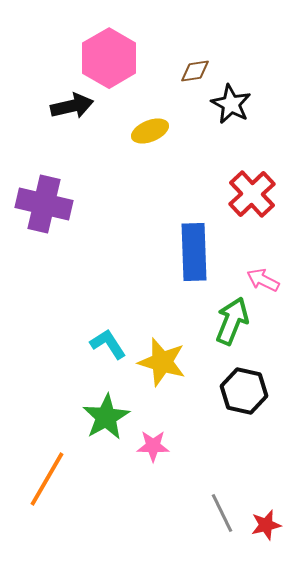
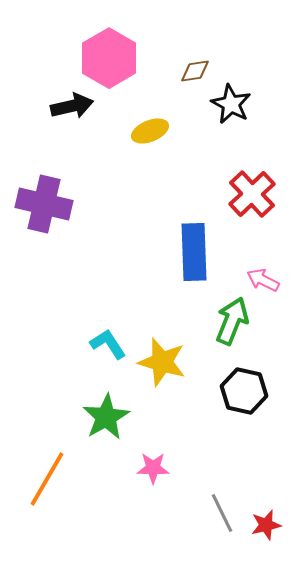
pink star: moved 22 px down
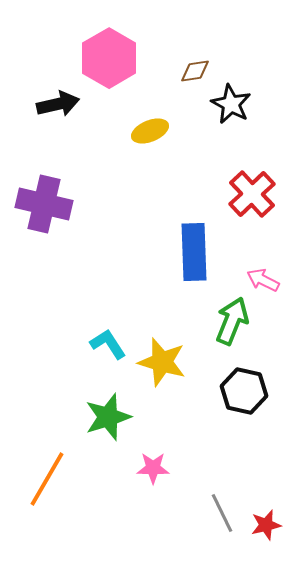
black arrow: moved 14 px left, 2 px up
green star: moved 2 px right; rotated 12 degrees clockwise
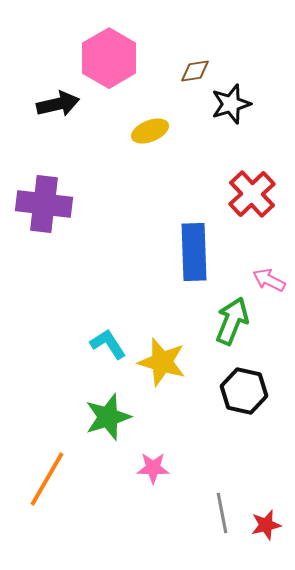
black star: rotated 27 degrees clockwise
purple cross: rotated 6 degrees counterclockwise
pink arrow: moved 6 px right
gray line: rotated 15 degrees clockwise
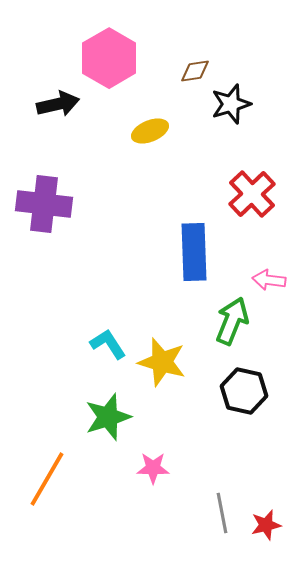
pink arrow: rotated 20 degrees counterclockwise
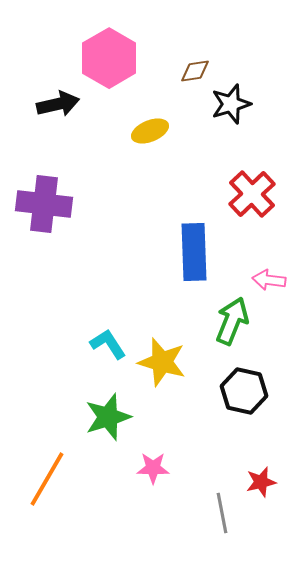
red star: moved 5 px left, 43 px up
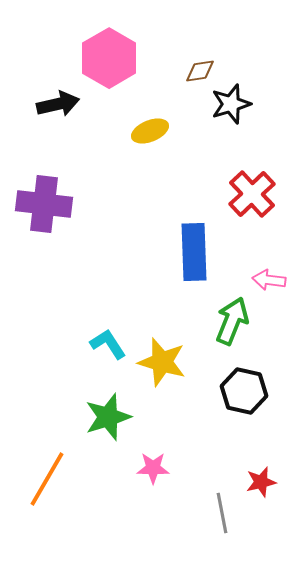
brown diamond: moved 5 px right
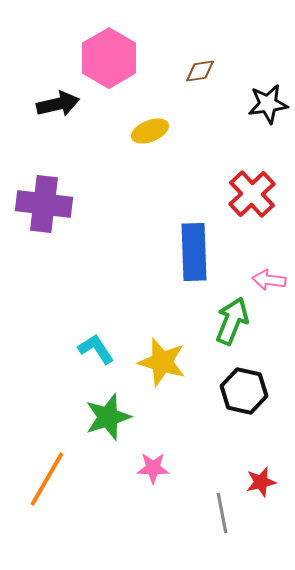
black star: moved 37 px right; rotated 9 degrees clockwise
cyan L-shape: moved 12 px left, 5 px down
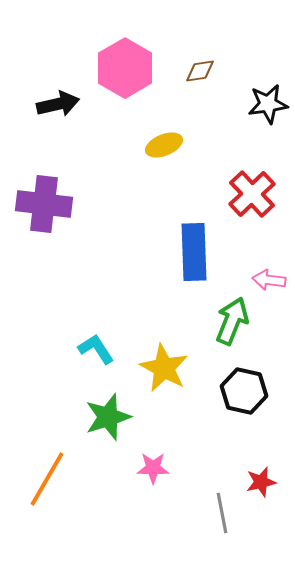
pink hexagon: moved 16 px right, 10 px down
yellow ellipse: moved 14 px right, 14 px down
yellow star: moved 2 px right, 6 px down; rotated 12 degrees clockwise
